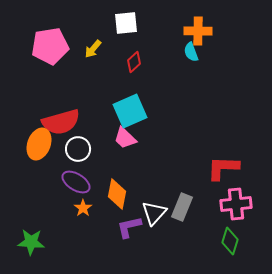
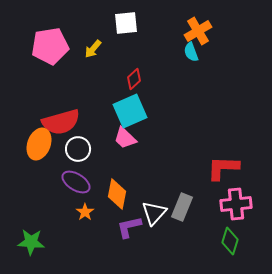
orange cross: rotated 32 degrees counterclockwise
red diamond: moved 17 px down
orange star: moved 2 px right, 4 px down
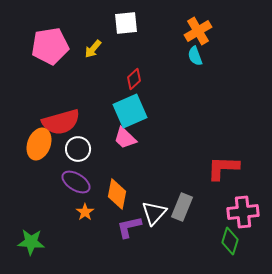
cyan semicircle: moved 4 px right, 4 px down
pink cross: moved 7 px right, 8 px down
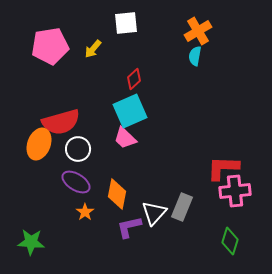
cyan semicircle: rotated 30 degrees clockwise
pink cross: moved 8 px left, 21 px up
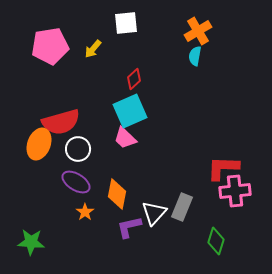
green diamond: moved 14 px left
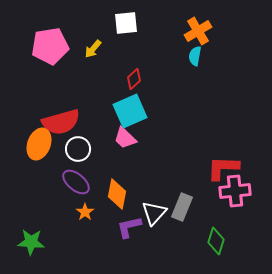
purple ellipse: rotated 8 degrees clockwise
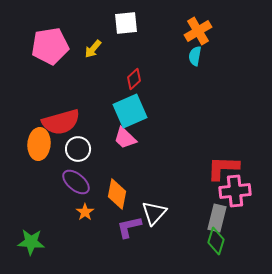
orange ellipse: rotated 16 degrees counterclockwise
gray rectangle: moved 35 px right, 11 px down; rotated 8 degrees counterclockwise
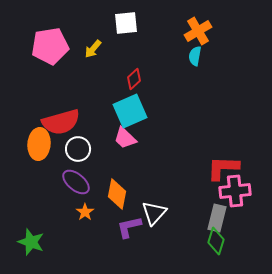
green star: rotated 16 degrees clockwise
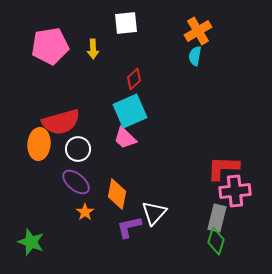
yellow arrow: rotated 42 degrees counterclockwise
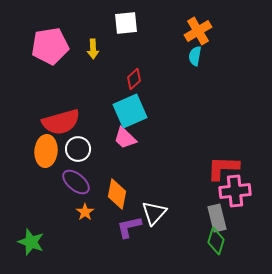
orange ellipse: moved 7 px right, 7 px down
gray rectangle: rotated 28 degrees counterclockwise
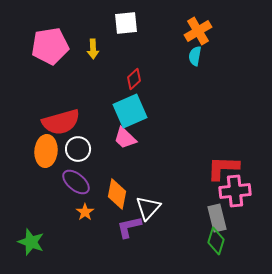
white triangle: moved 6 px left, 5 px up
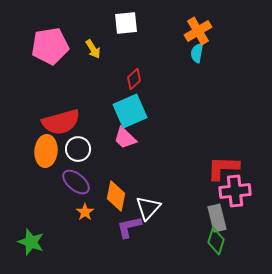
yellow arrow: rotated 30 degrees counterclockwise
cyan semicircle: moved 2 px right, 3 px up
orange diamond: moved 1 px left, 2 px down
